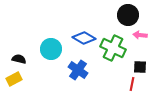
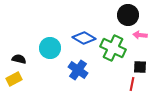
cyan circle: moved 1 px left, 1 px up
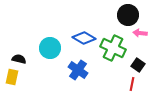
pink arrow: moved 2 px up
black square: moved 2 px left, 2 px up; rotated 32 degrees clockwise
yellow rectangle: moved 2 px left, 2 px up; rotated 49 degrees counterclockwise
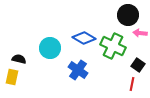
green cross: moved 2 px up
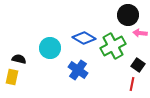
green cross: rotated 35 degrees clockwise
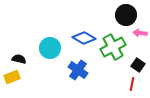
black circle: moved 2 px left
green cross: moved 1 px down
yellow rectangle: rotated 56 degrees clockwise
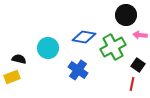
pink arrow: moved 2 px down
blue diamond: moved 1 px up; rotated 20 degrees counterclockwise
cyan circle: moved 2 px left
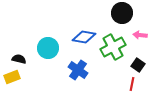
black circle: moved 4 px left, 2 px up
